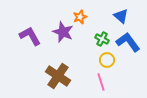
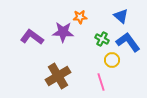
orange star: rotated 16 degrees clockwise
purple star: rotated 20 degrees counterclockwise
purple L-shape: moved 2 px right, 1 px down; rotated 25 degrees counterclockwise
yellow circle: moved 5 px right
brown cross: rotated 25 degrees clockwise
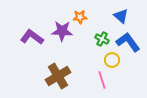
purple star: moved 1 px left, 1 px up
pink line: moved 1 px right, 2 px up
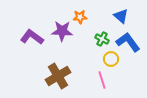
yellow circle: moved 1 px left, 1 px up
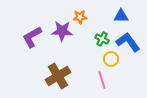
blue triangle: rotated 42 degrees counterclockwise
purple L-shape: rotated 65 degrees counterclockwise
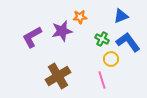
blue triangle: rotated 21 degrees counterclockwise
purple star: rotated 15 degrees counterclockwise
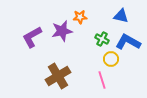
blue triangle: rotated 35 degrees clockwise
blue L-shape: rotated 25 degrees counterclockwise
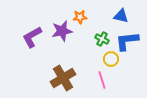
blue L-shape: moved 1 px left, 1 px up; rotated 35 degrees counterclockwise
brown cross: moved 5 px right, 2 px down
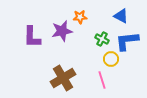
blue triangle: rotated 14 degrees clockwise
purple L-shape: rotated 60 degrees counterclockwise
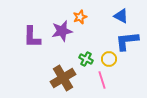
orange star: rotated 16 degrees counterclockwise
green cross: moved 16 px left, 20 px down
yellow circle: moved 2 px left
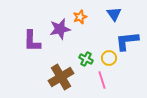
blue triangle: moved 7 px left, 2 px up; rotated 28 degrees clockwise
purple star: moved 2 px left, 2 px up
purple L-shape: moved 4 px down
yellow circle: moved 1 px up
brown cross: moved 2 px left, 1 px up
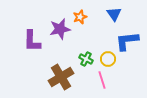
yellow circle: moved 1 px left, 1 px down
